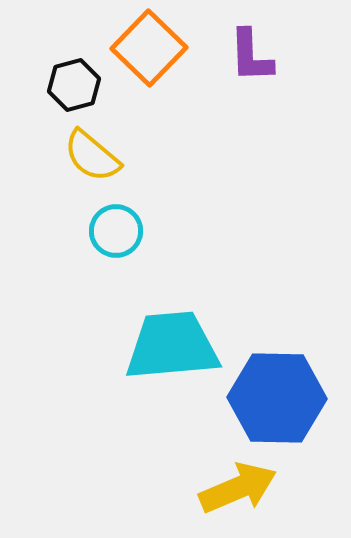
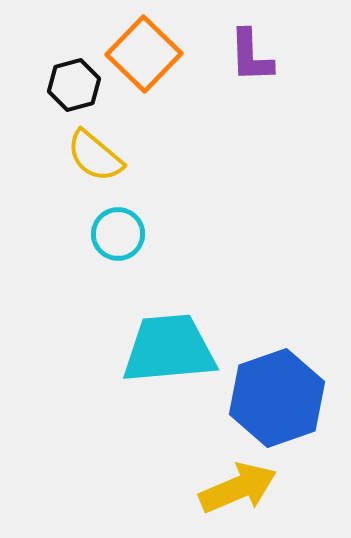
orange square: moved 5 px left, 6 px down
yellow semicircle: moved 3 px right
cyan circle: moved 2 px right, 3 px down
cyan trapezoid: moved 3 px left, 3 px down
blue hexagon: rotated 20 degrees counterclockwise
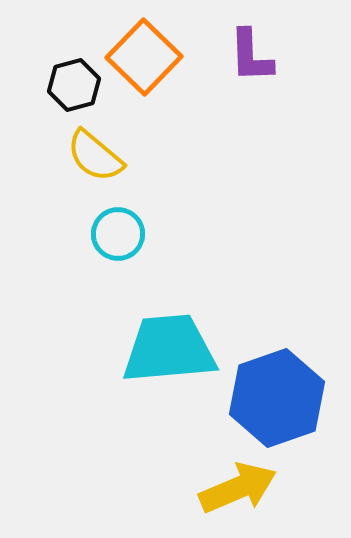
orange square: moved 3 px down
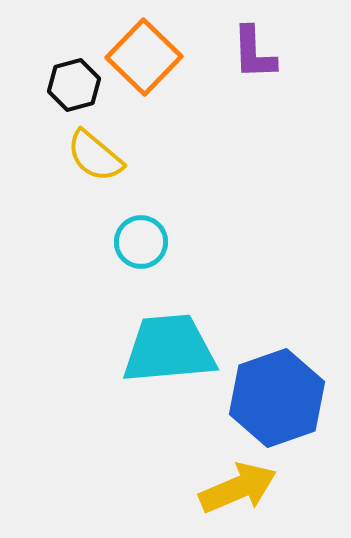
purple L-shape: moved 3 px right, 3 px up
cyan circle: moved 23 px right, 8 px down
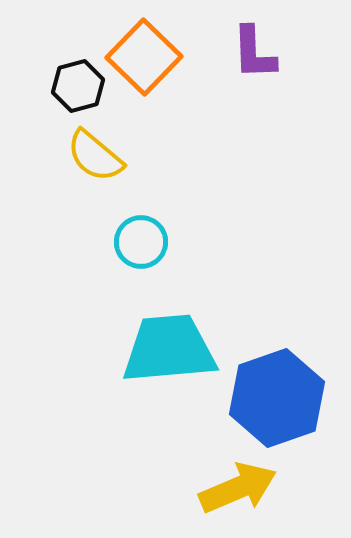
black hexagon: moved 4 px right, 1 px down
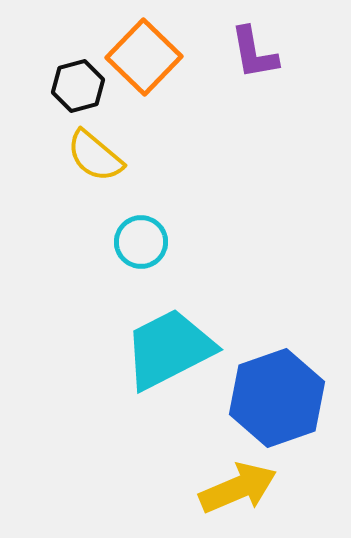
purple L-shape: rotated 8 degrees counterclockwise
cyan trapezoid: rotated 22 degrees counterclockwise
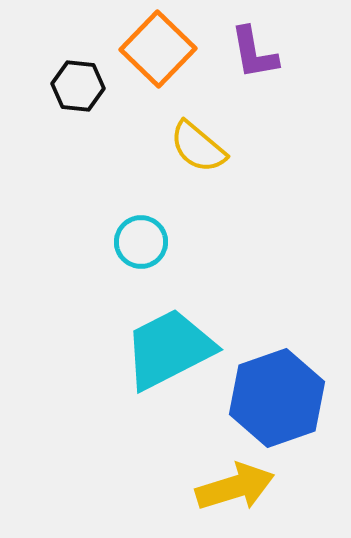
orange square: moved 14 px right, 8 px up
black hexagon: rotated 21 degrees clockwise
yellow semicircle: moved 103 px right, 9 px up
yellow arrow: moved 3 px left, 1 px up; rotated 6 degrees clockwise
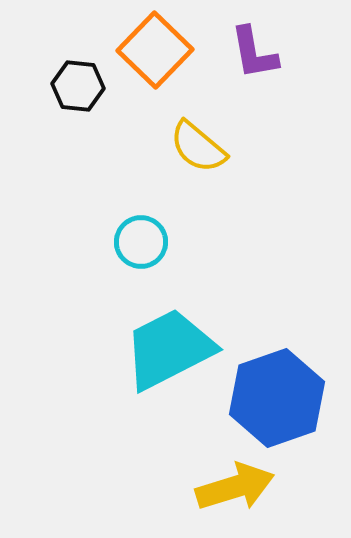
orange square: moved 3 px left, 1 px down
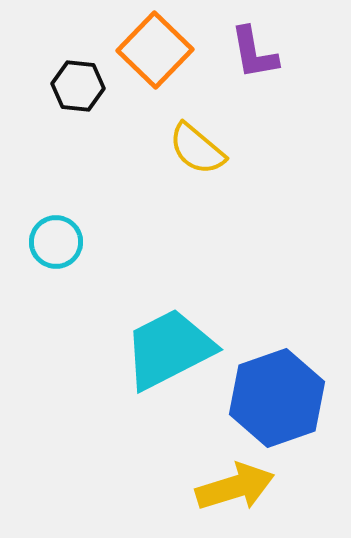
yellow semicircle: moved 1 px left, 2 px down
cyan circle: moved 85 px left
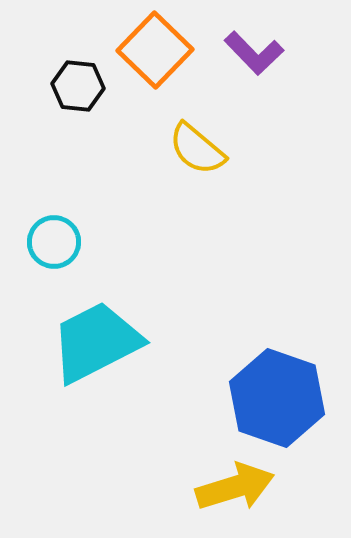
purple L-shape: rotated 34 degrees counterclockwise
cyan circle: moved 2 px left
cyan trapezoid: moved 73 px left, 7 px up
blue hexagon: rotated 22 degrees counterclockwise
